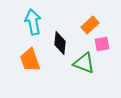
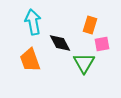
orange rectangle: rotated 30 degrees counterclockwise
black diamond: rotated 35 degrees counterclockwise
green triangle: rotated 40 degrees clockwise
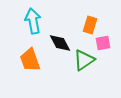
cyan arrow: moved 1 px up
pink square: moved 1 px right, 1 px up
green triangle: moved 3 px up; rotated 25 degrees clockwise
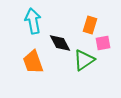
orange trapezoid: moved 3 px right, 2 px down
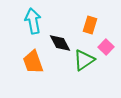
pink square: moved 3 px right, 4 px down; rotated 35 degrees counterclockwise
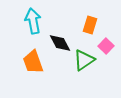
pink square: moved 1 px up
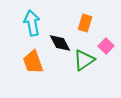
cyan arrow: moved 1 px left, 2 px down
orange rectangle: moved 5 px left, 2 px up
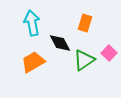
pink square: moved 3 px right, 7 px down
orange trapezoid: rotated 80 degrees clockwise
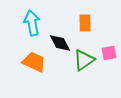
orange rectangle: rotated 18 degrees counterclockwise
pink square: rotated 35 degrees clockwise
orange trapezoid: moved 1 px right; rotated 55 degrees clockwise
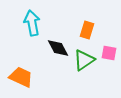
orange rectangle: moved 2 px right, 7 px down; rotated 18 degrees clockwise
black diamond: moved 2 px left, 5 px down
pink square: rotated 21 degrees clockwise
orange trapezoid: moved 13 px left, 15 px down
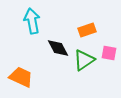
cyan arrow: moved 2 px up
orange rectangle: rotated 54 degrees clockwise
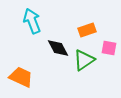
cyan arrow: rotated 10 degrees counterclockwise
pink square: moved 5 px up
